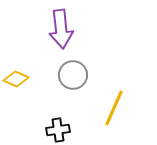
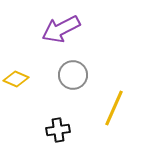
purple arrow: rotated 69 degrees clockwise
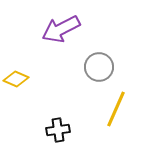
gray circle: moved 26 px right, 8 px up
yellow line: moved 2 px right, 1 px down
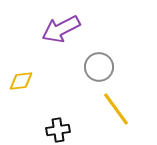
yellow diamond: moved 5 px right, 2 px down; rotated 30 degrees counterclockwise
yellow line: rotated 60 degrees counterclockwise
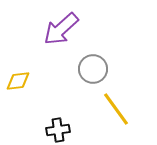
purple arrow: rotated 15 degrees counterclockwise
gray circle: moved 6 px left, 2 px down
yellow diamond: moved 3 px left
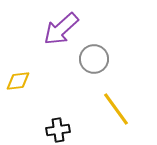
gray circle: moved 1 px right, 10 px up
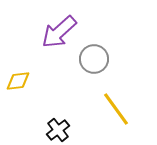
purple arrow: moved 2 px left, 3 px down
black cross: rotated 30 degrees counterclockwise
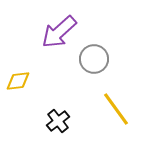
black cross: moved 9 px up
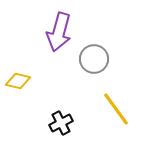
purple arrow: rotated 33 degrees counterclockwise
yellow diamond: rotated 20 degrees clockwise
black cross: moved 3 px right, 2 px down; rotated 10 degrees clockwise
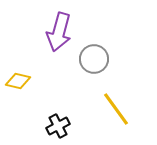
black cross: moved 3 px left, 3 px down
